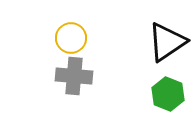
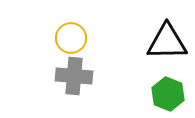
black triangle: rotated 33 degrees clockwise
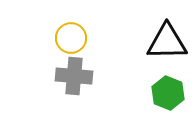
green hexagon: moved 1 px up
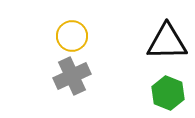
yellow circle: moved 1 px right, 2 px up
gray cross: moved 2 px left; rotated 30 degrees counterclockwise
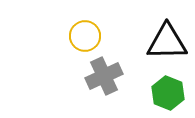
yellow circle: moved 13 px right
gray cross: moved 32 px right
